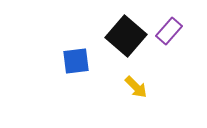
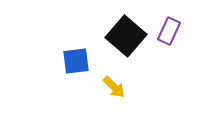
purple rectangle: rotated 16 degrees counterclockwise
yellow arrow: moved 22 px left
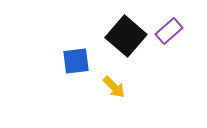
purple rectangle: rotated 24 degrees clockwise
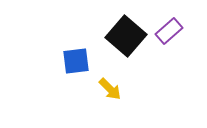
yellow arrow: moved 4 px left, 2 px down
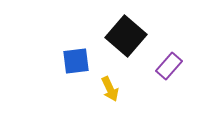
purple rectangle: moved 35 px down; rotated 8 degrees counterclockwise
yellow arrow: rotated 20 degrees clockwise
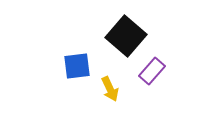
blue square: moved 1 px right, 5 px down
purple rectangle: moved 17 px left, 5 px down
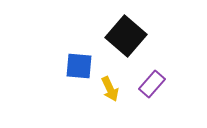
blue square: moved 2 px right; rotated 12 degrees clockwise
purple rectangle: moved 13 px down
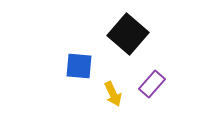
black square: moved 2 px right, 2 px up
yellow arrow: moved 3 px right, 5 px down
